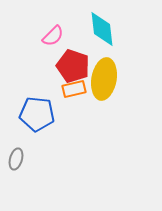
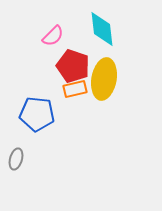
orange rectangle: moved 1 px right
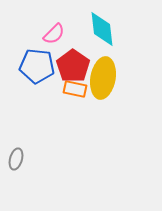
pink semicircle: moved 1 px right, 2 px up
red pentagon: rotated 16 degrees clockwise
yellow ellipse: moved 1 px left, 1 px up
orange rectangle: rotated 25 degrees clockwise
blue pentagon: moved 48 px up
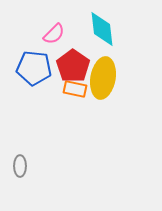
blue pentagon: moved 3 px left, 2 px down
gray ellipse: moved 4 px right, 7 px down; rotated 15 degrees counterclockwise
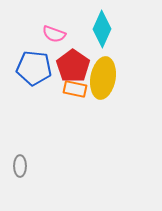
cyan diamond: rotated 30 degrees clockwise
pink semicircle: rotated 65 degrees clockwise
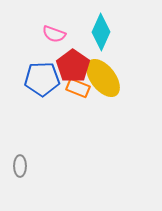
cyan diamond: moved 1 px left, 3 px down
blue pentagon: moved 8 px right, 11 px down; rotated 8 degrees counterclockwise
yellow ellipse: rotated 48 degrees counterclockwise
orange rectangle: moved 3 px right, 1 px up; rotated 10 degrees clockwise
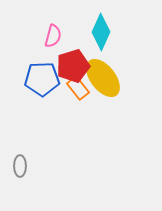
pink semicircle: moved 1 px left, 2 px down; rotated 95 degrees counterclockwise
red pentagon: rotated 20 degrees clockwise
orange rectangle: rotated 30 degrees clockwise
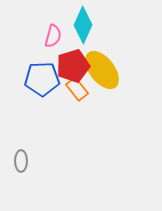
cyan diamond: moved 18 px left, 7 px up
yellow ellipse: moved 1 px left, 8 px up
orange rectangle: moved 1 px left, 1 px down
gray ellipse: moved 1 px right, 5 px up
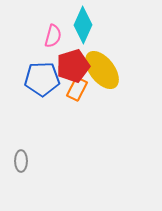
orange rectangle: rotated 65 degrees clockwise
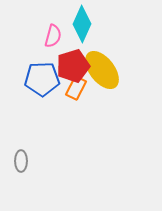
cyan diamond: moved 1 px left, 1 px up
orange rectangle: moved 1 px left, 1 px up
